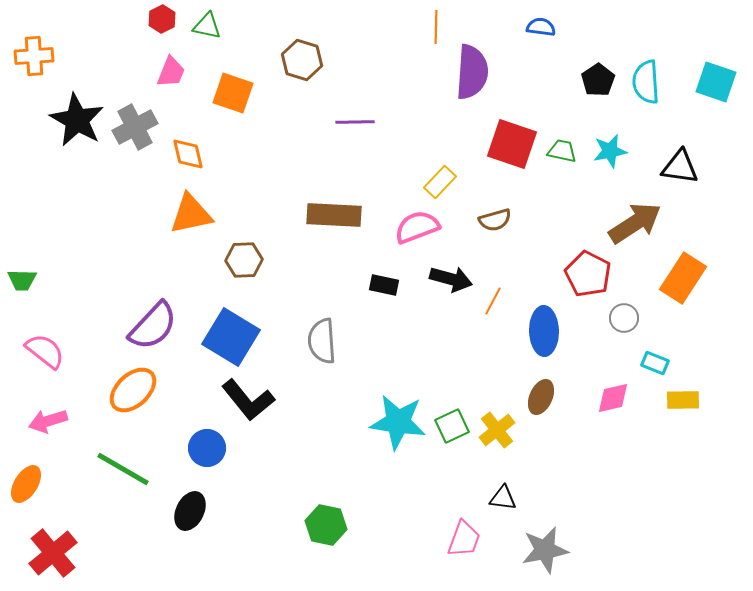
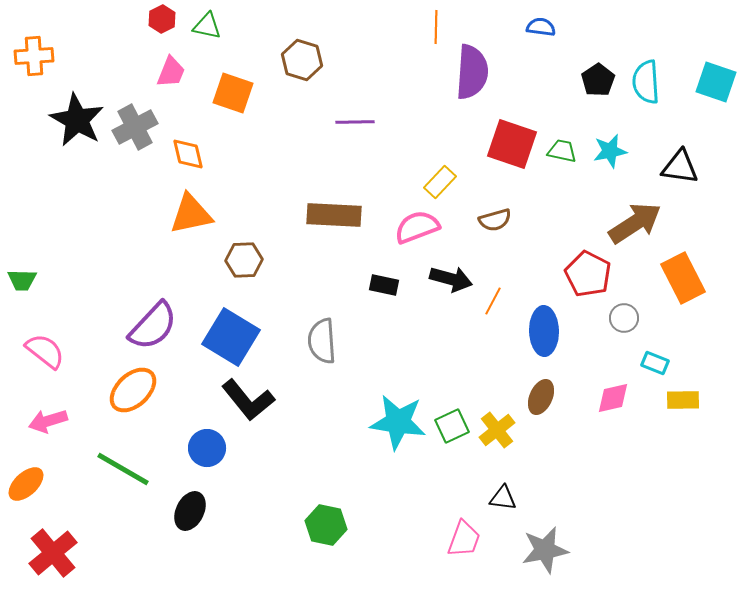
orange rectangle at (683, 278): rotated 60 degrees counterclockwise
orange ellipse at (26, 484): rotated 15 degrees clockwise
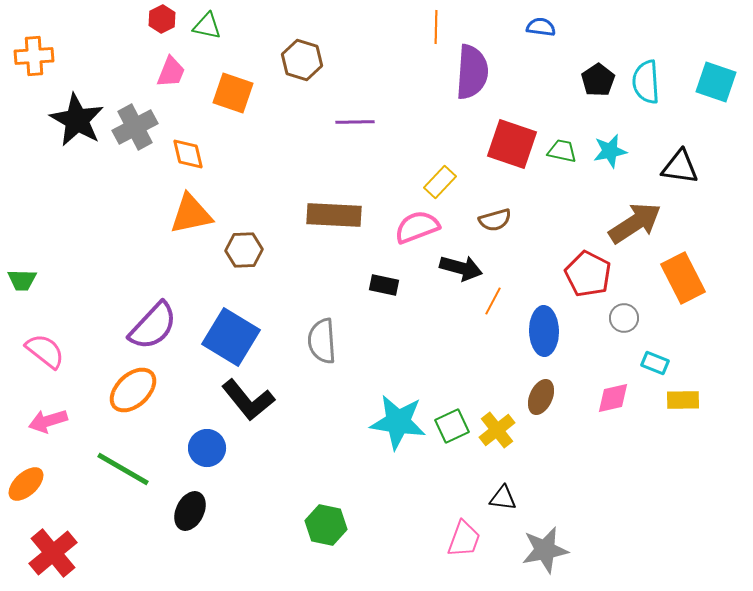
brown hexagon at (244, 260): moved 10 px up
black arrow at (451, 279): moved 10 px right, 11 px up
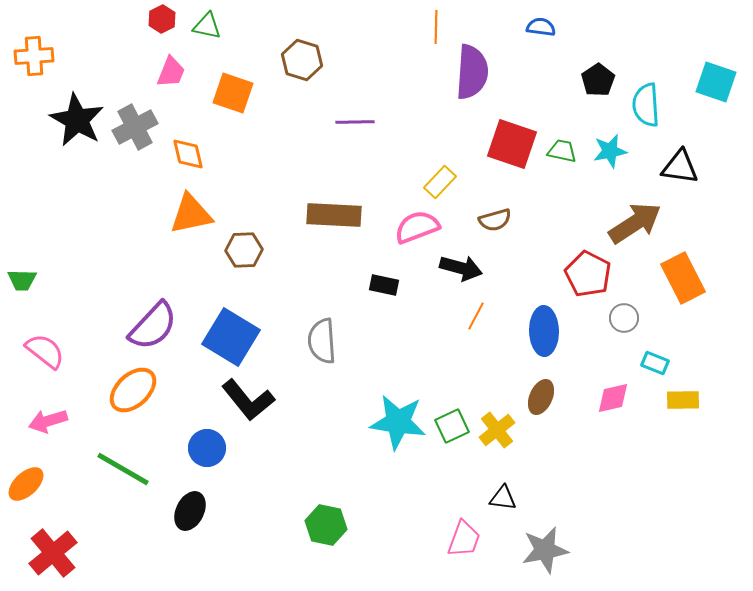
cyan semicircle at (646, 82): moved 23 px down
orange line at (493, 301): moved 17 px left, 15 px down
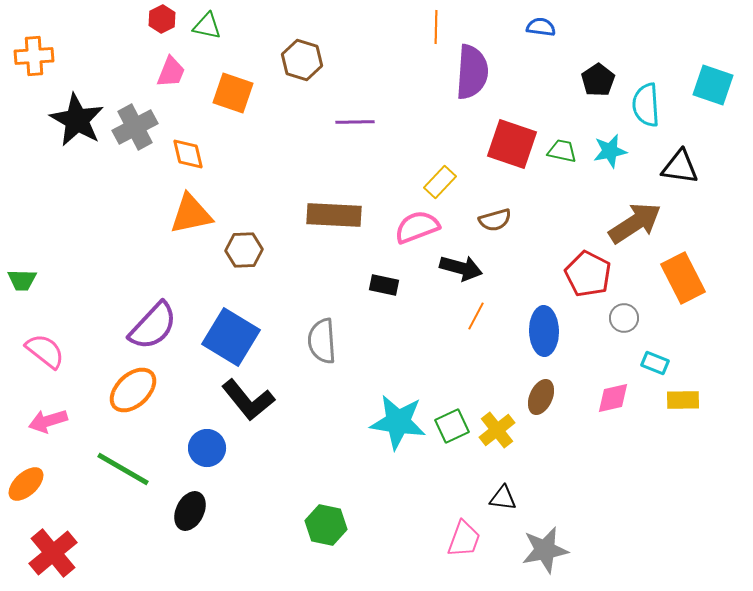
cyan square at (716, 82): moved 3 px left, 3 px down
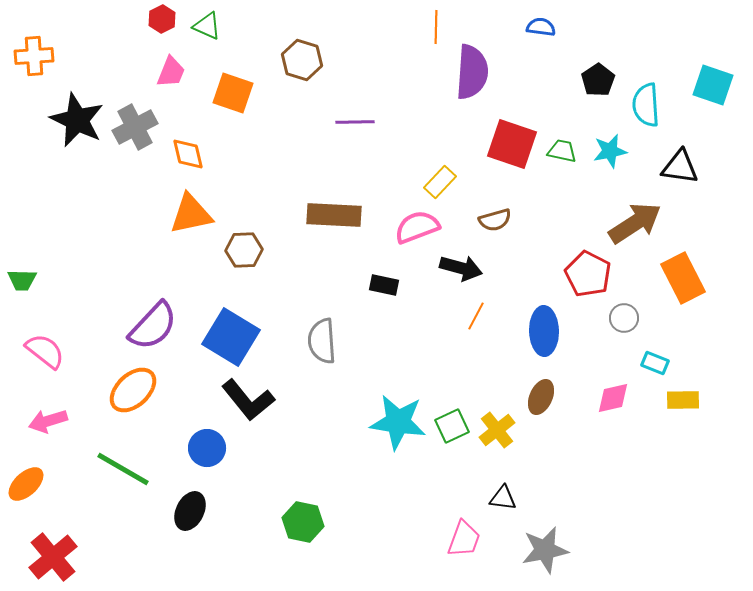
green triangle at (207, 26): rotated 12 degrees clockwise
black star at (77, 120): rotated 4 degrees counterclockwise
green hexagon at (326, 525): moved 23 px left, 3 px up
red cross at (53, 553): moved 4 px down
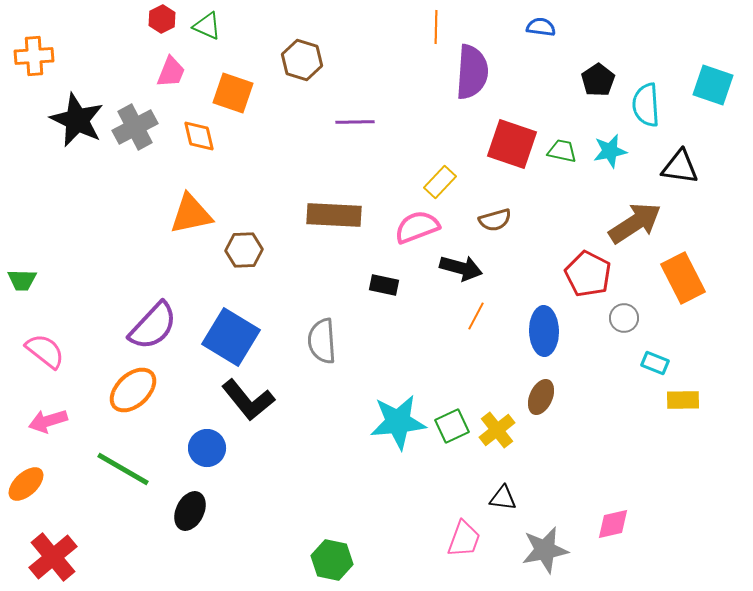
orange diamond at (188, 154): moved 11 px right, 18 px up
pink diamond at (613, 398): moved 126 px down
cyan star at (398, 422): rotated 14 degrees counterclockwise
green hexagon at (303, 522): moved 29 px right, 38 px down
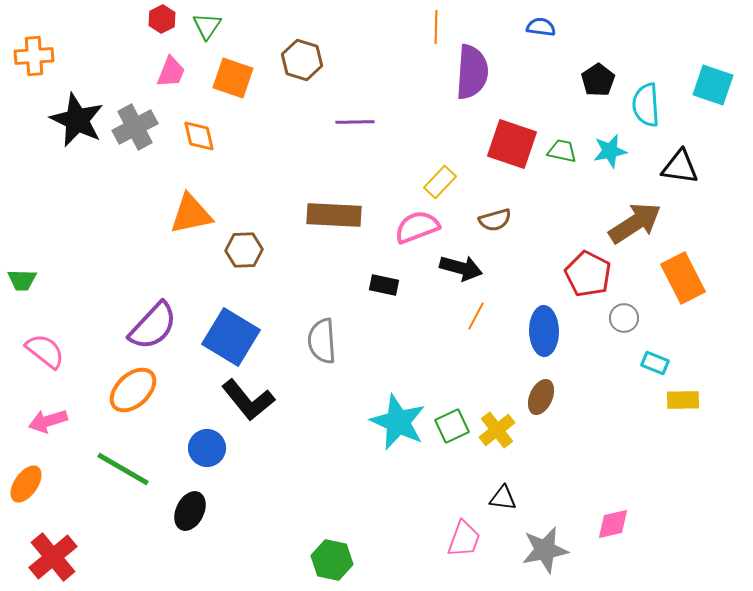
green triangle at (207, 26): rotated 40 degrees clockwise
orange square at (233, 93): moved 15 px up
cyan star at (398, 422): rotated 30 degrees clockwise
orange ellipse at (26, 484): rotated 12 degrees counterclockwise
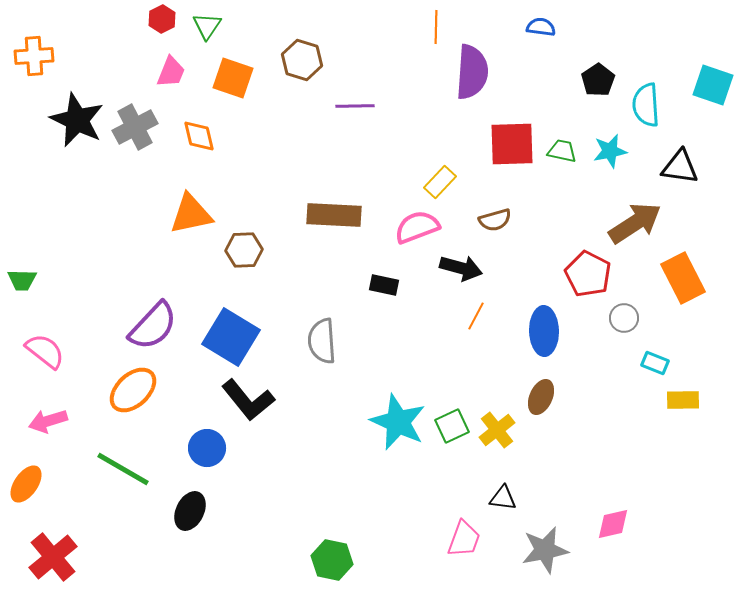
purple line at (355, 122): moved 16 px up
red square at (512, 144): rotated 21 degrees counterclockwise
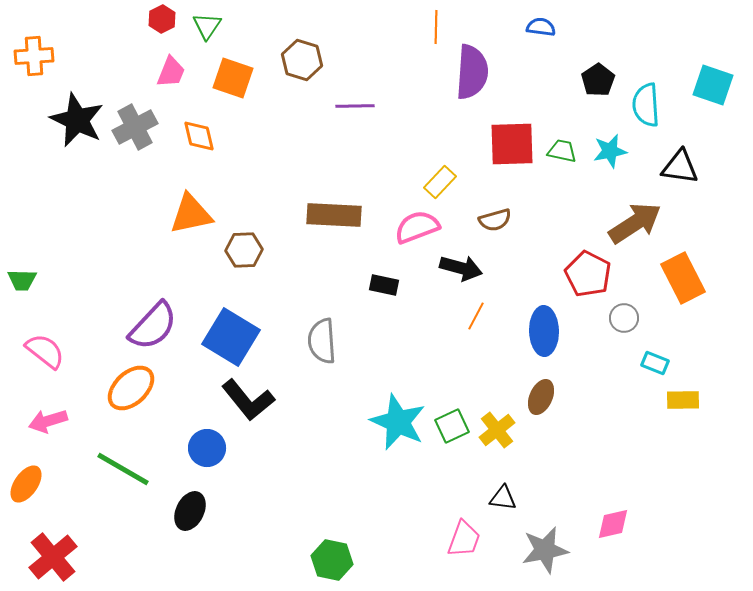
orange ellipse at (133, 390): moved 2 px left, 2 px up
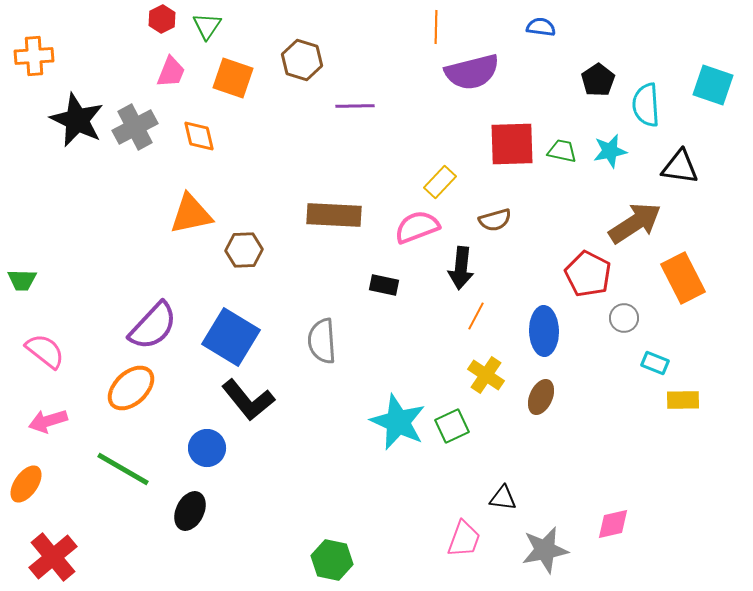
purple semicircle at (472, 72): rotated 72 degrees clockwise
black arrow at (461, 268): rotated 81 degrees clockwise
yellow cross at (497, 430): moved 11 px left, 55 px up; rotated 18 degrees counterclockwise
